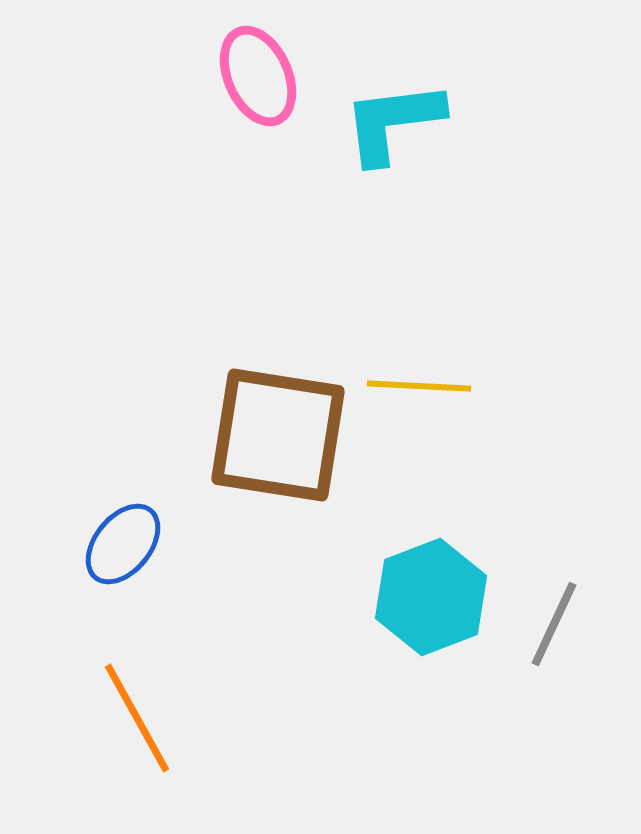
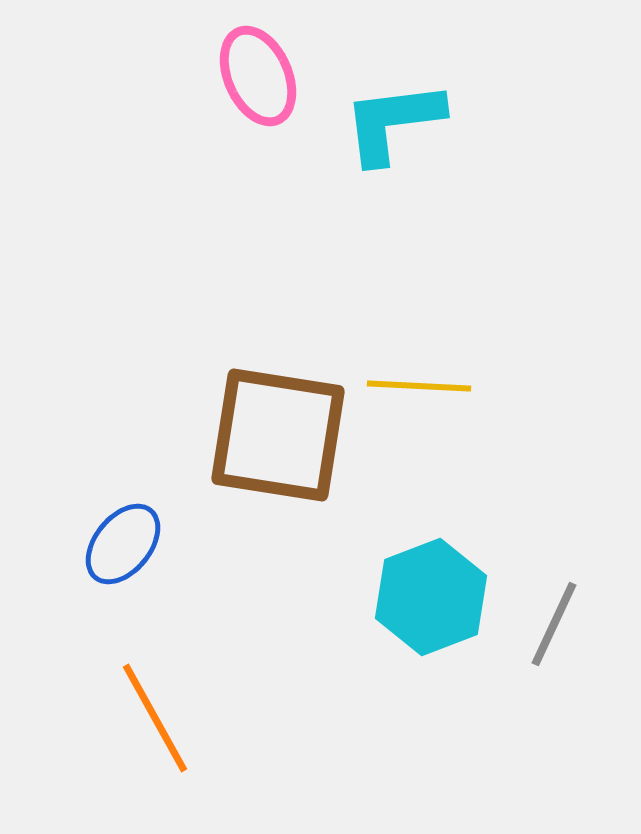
orange line: moved 18 px right
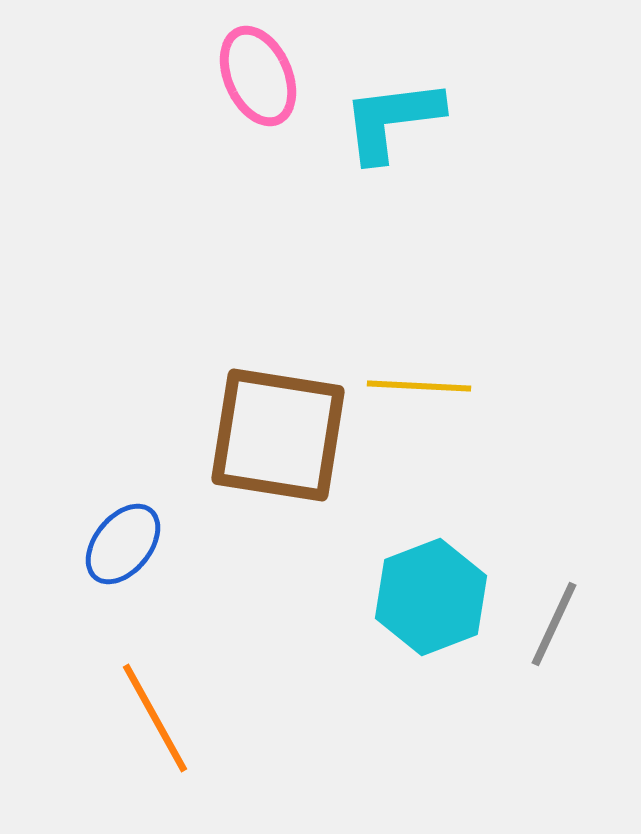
cyan L-shape: moved 1 px left, 2 px up
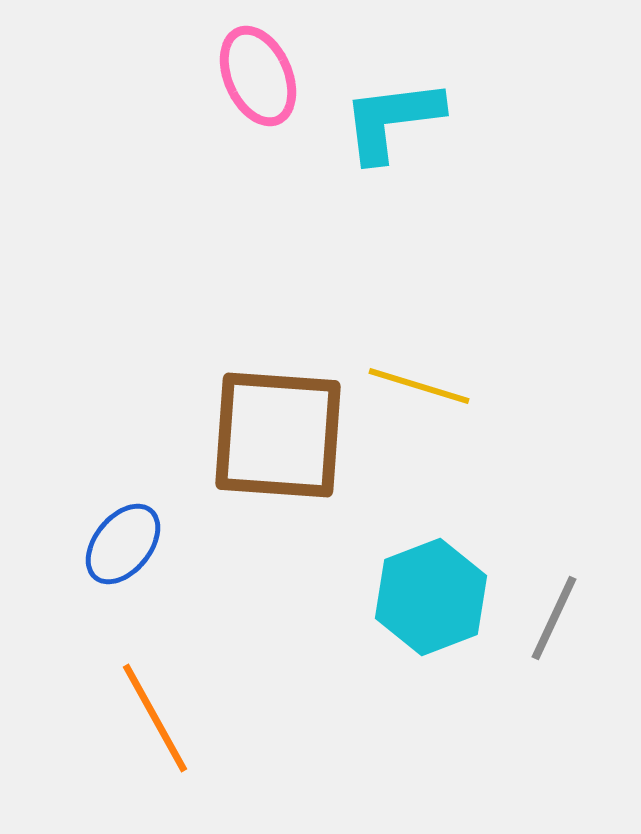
yellow line: rotated 14 degrees clockwise
brown square: rotated 5 degrees counterclockwise
gray line: moved 6 px up
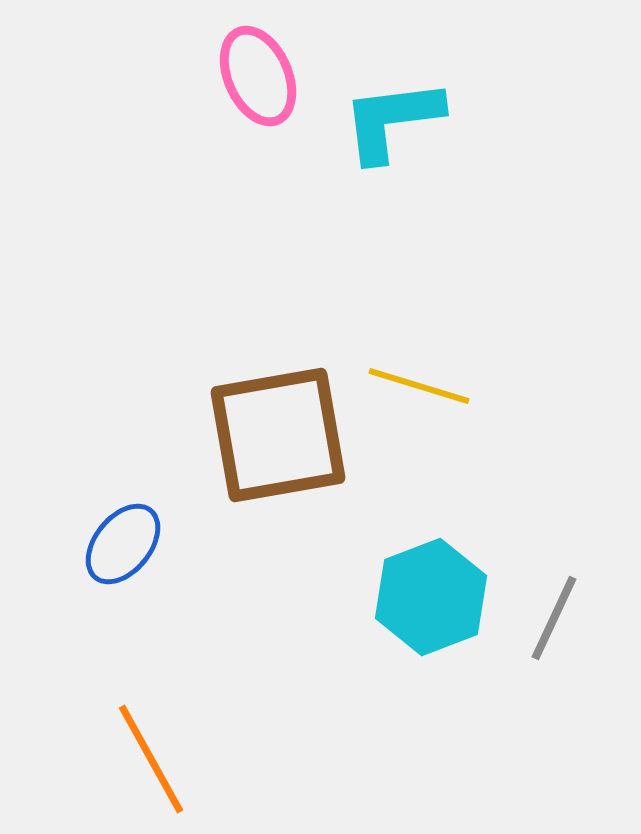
brown square: rotated 14 degrees counterclockwise
orange line: moved 4 px left, 41 px down
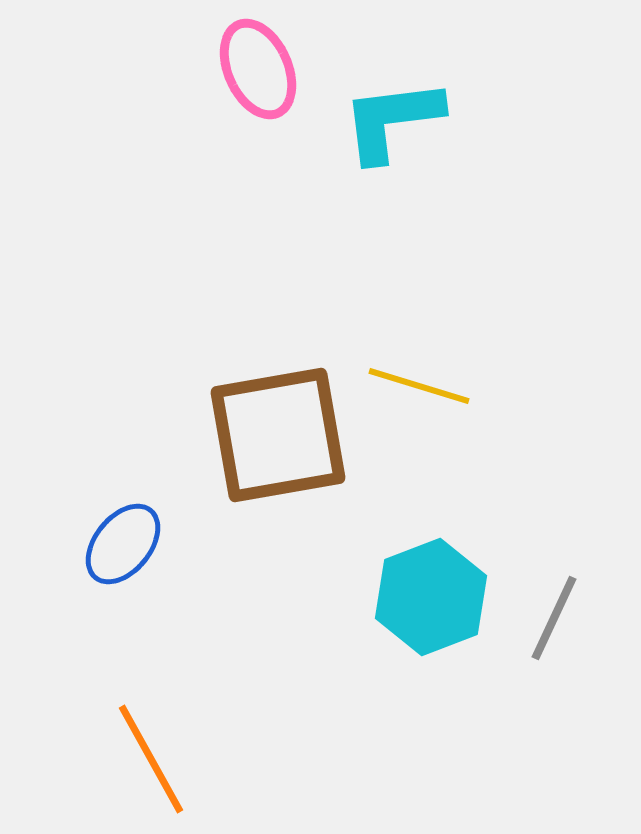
pink ellipse: moved 7 px up
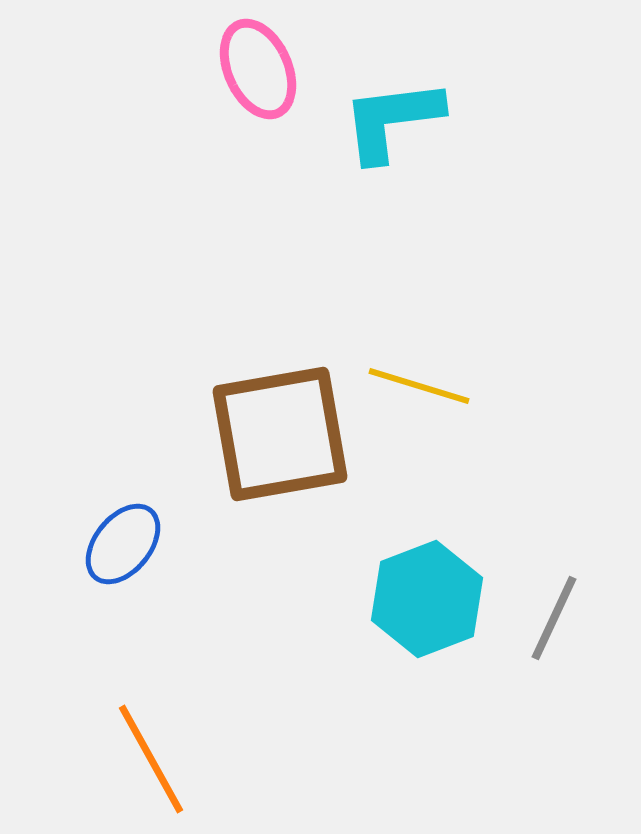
brown square: moved 2 px right, 1 px up
cyan hexagon: moved 4 px left, 2 px down
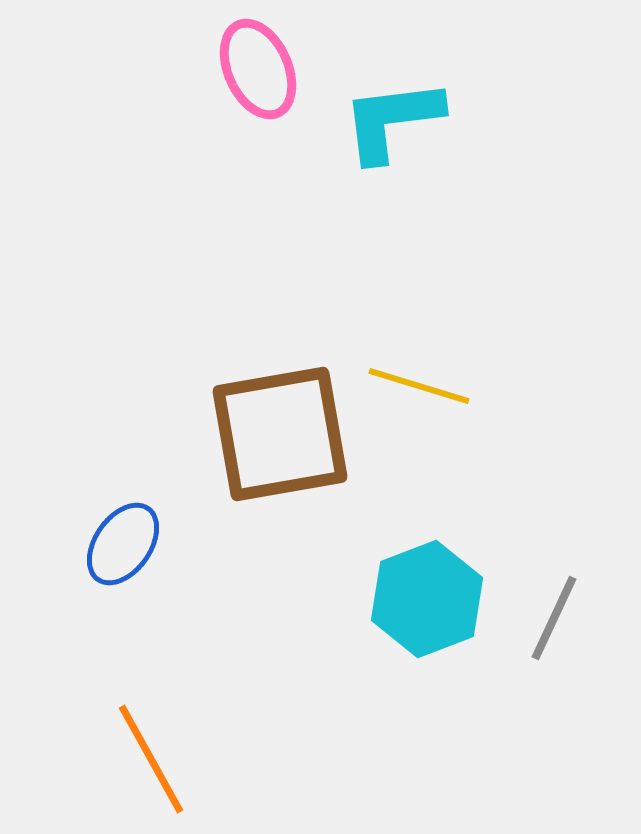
blue ellipse: rotated 4 degrees counterclockwise
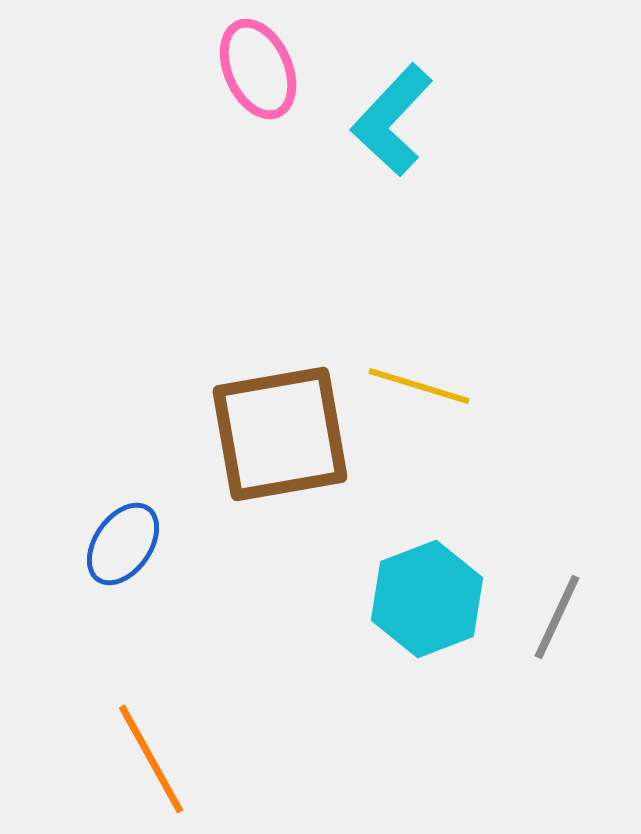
cyan L-shape: rotated 40 degrees counterclockwise
gray line: moved 3 px right, 1 px up
